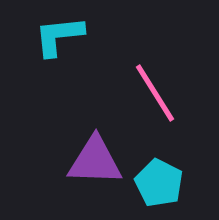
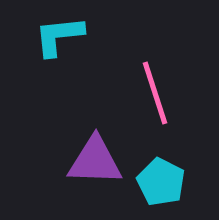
pink line: rotated 14 degrees clockwise
cyan pentagon: moved 2 px right, 1 px up
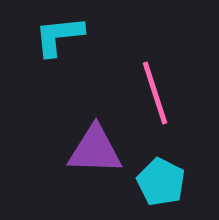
purple triangle: moved 11 px up
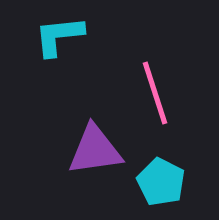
purple triangle: rotated 10 degrees counterclockwise
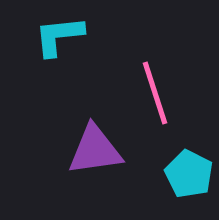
cyan pentagon: moved 28 px right, 8 px up
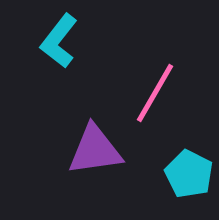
cyan L-shape: moved 5 px down; rotated 46 degrees counterclockwise
pink line: rotated 48 degrees clockwise
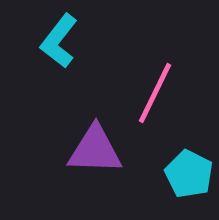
pink line: rotated 4 degrees counterclockwise
purple triangle: rotated 10 degrees clockwise
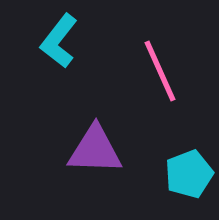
pink line: moved 5 px right, 22 px up; rotated 50 degrees counterclockwise
cyan pentagon: rotated 24 degrees clockwise
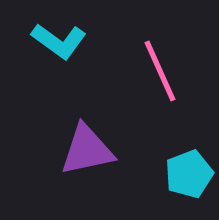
cyan L-shape: rotated 92 degrees counterclockwise
purple triangle: moved 8 px left; rotated 14 degrees counterclockwise
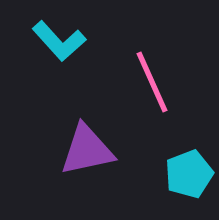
cyan L-shape: rotated 12 degrees clockwise
pink line: moved 8 px left, 11 px down
